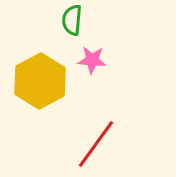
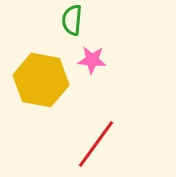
yellow hexagon: moved 1 px right, 1 px up; rotated 22 degrees counterclockwise
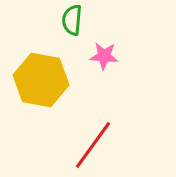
pink star: moved 12 px right, 4 px up
red line: moved 3 px left, 1 px down
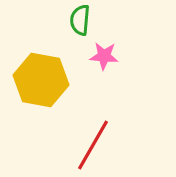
green semicircle: moved 8 px right
red line: rotated 6 degrees counterclockwise
